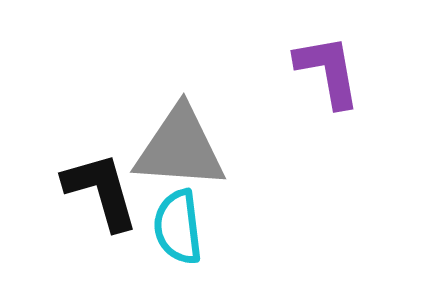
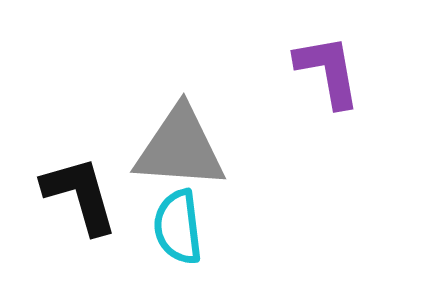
black L-shape: moved 21 px left, 4 px down
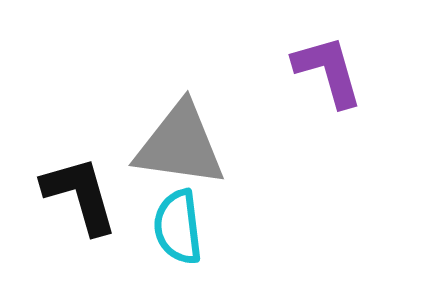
purple L-shape: rotated 6 degrees counterclockwise
gray triangle: moved 3 px up; rotated 4 degrees clockwise
